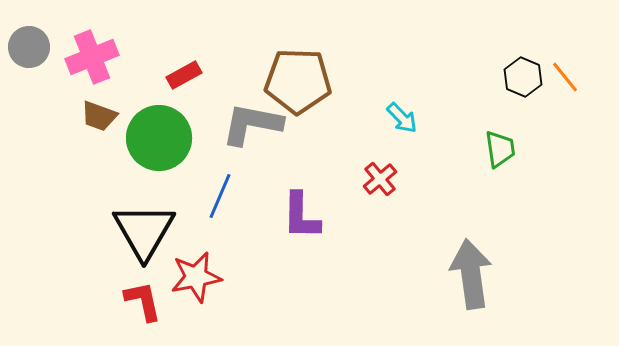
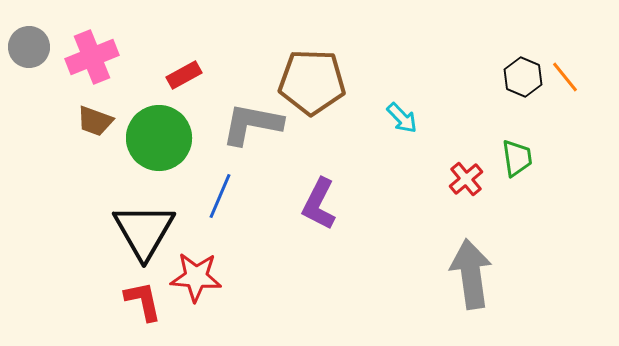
brown pentagon: moved 14 px right, 1 px down
brown trapezoid: moved 4 px left, 5 px down
green trapezoid: moved 17 px right, 9 px down
red cross: moved 86 px right
purple L-shape: moved 18 px right, 12 px up; rotated 26 degrees clockwise
red star: rotated 15 degrees clockwise
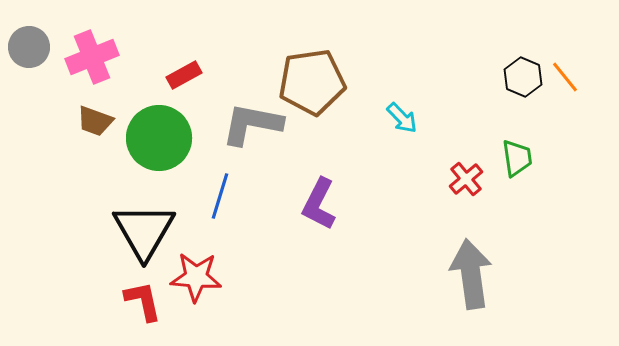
brown pentagon: rotated 10 degrees counterclockwise
blue line: rotated 6 degrees counterclockwise
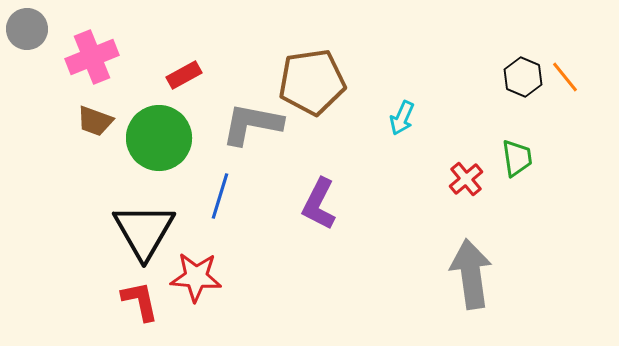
gray circle: moved 2 px left, 18 px up
cyan arrow: rotated 68 degrees clockwise
red L-shape: moved 3 px left
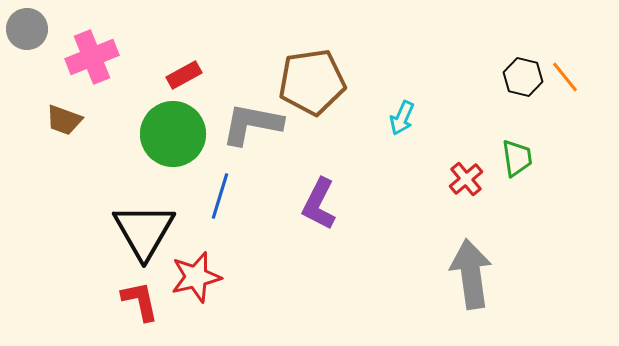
black hexagon: rotated 9 degrees counterclockwise
brown trapezoid: moved 31 px left, 1 px up
green circle: moved 14 px right, 4 px up
red star: rotated 18 degrees counterclockwise
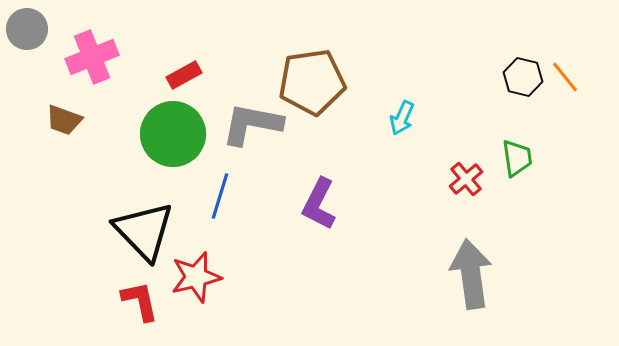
black triangle: rotated 14 degrees counterclockwise
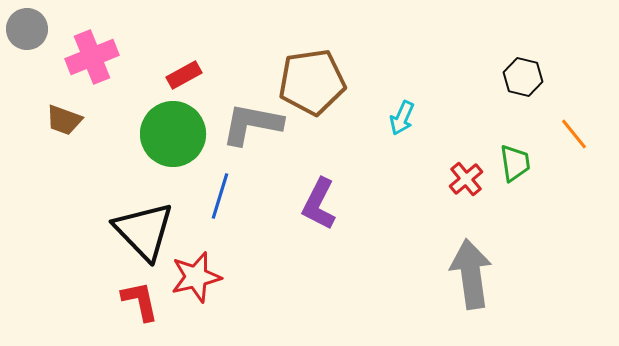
orange line: moved 9 px right, 57 px down
green trapezoid: moved 2 px left, 5 px down
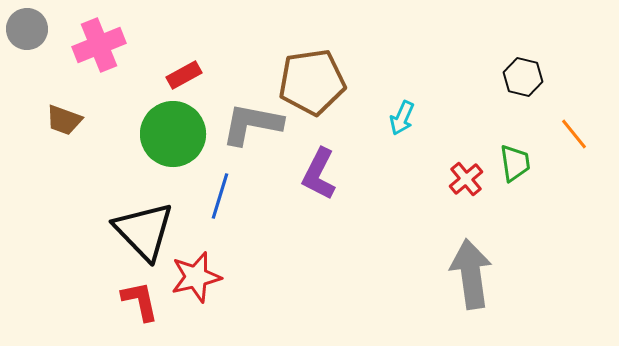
pink cross: moved 7 px right, 12 px up
purple L-shape: moved 30 px up
